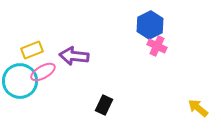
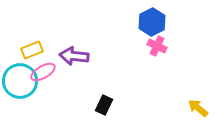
blue hexagon: moved 2 px right, 3 px up
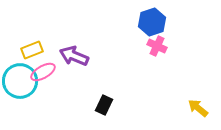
blue hexagon: rotated 8 degrees clockwise
purple arrow: rotated 16 degrees clockwise
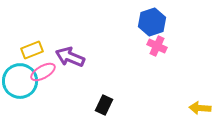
purple arrow: moved 4 px left, 1 px down
yellow arrow: moved 2 px right; rotated 35 degrees counterclockwise
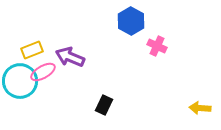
blue hexagon: moved 21 px left, 1 px up; rotated 12 degrees counterclockwise
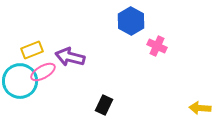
purple arrow: rotated 8 degrees counterclockwise
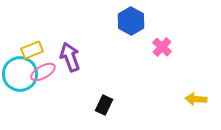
pink cross: moved 5 px right, 1 px down; rotated 18 degrees clockwise
purple arrow: rotated 56 degrees clockwise
cyan circle: moved 7 px up
yellow arrow: moved 4 px left, 9 px up
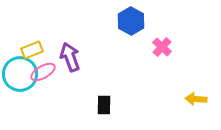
black rectangle: rotated 24 degrees counterclockwise
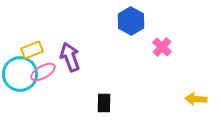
black rectangle: moved 2 px up
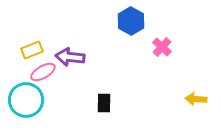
purple arrow: rotated 64 degrees counterclockwise
cyan circle: moved 6 px right, 26 px down
